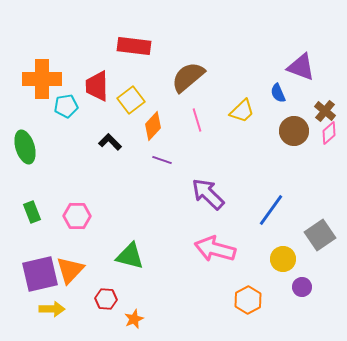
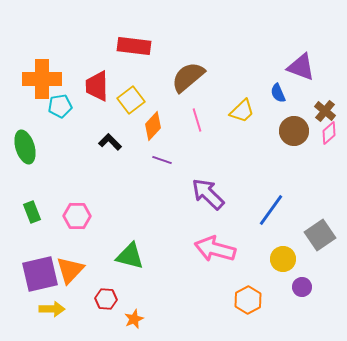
cyan pentagon: moved 6 px left
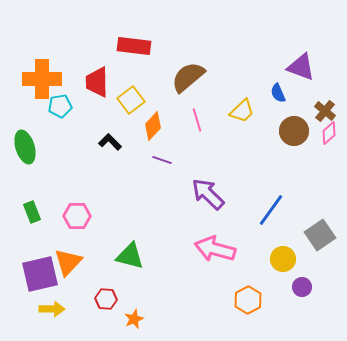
red trapezoid: moved 4 px up
orange triangle: moved 2 px left, 8 px up
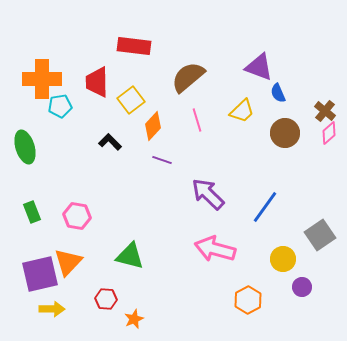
purple triangle: moved 42 px left
brown circle: moved 9 px left, 2 px down
blue line: moved 6 px left, 3 px up
pink hexagon: rotated 8 degrees clockwise
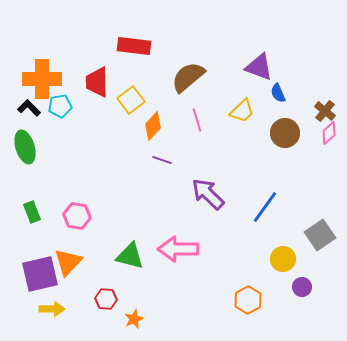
black L-shape: moved 81 px left, 34 px up
pink arrow: moved 37 px left; rotated 15 degrees counterclockwise
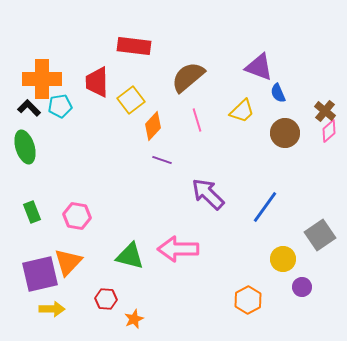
pink diamond: moved 2 px up
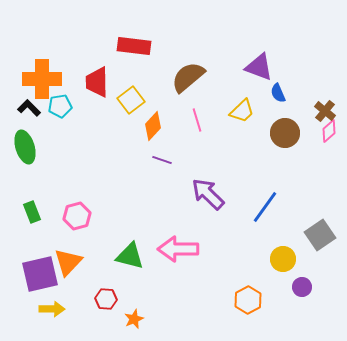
pink hexagon: rotated 24 degrees counterclockwise
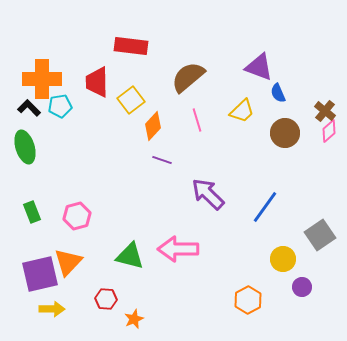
red rectangle: moved 3 px left
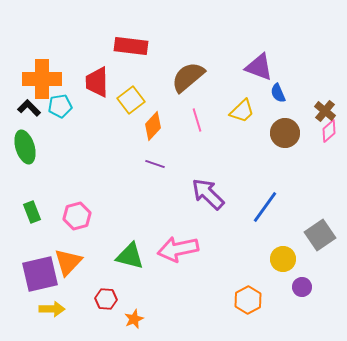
purple line: moved 7 px left, 4 px down
pink arrow: rotated 12 degrees counterclockwise
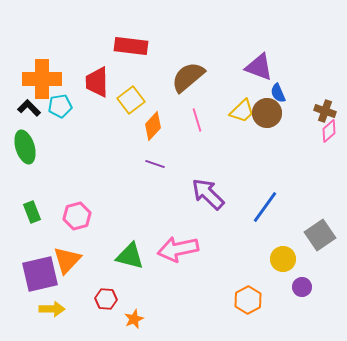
brown cross: rotated 20 degrees counterclockwise
brown circle: moved 18 px left, 20 px up
orange triangle: moved 1 px left, 2 px up
